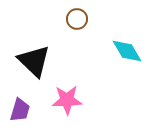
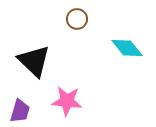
cyan diamond: moved 3 px up; rotated 8 degrees counterclockwise
pink star: moved 1 px down; rotated 8 degrees clockwise
purple trapezoid: moved 1 px down
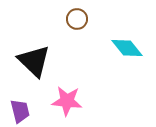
purple trapezoid: rotated 30 degrees counterclockwise
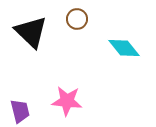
cyan diamond: moved 3 px left
black triangle: moved 3 px left, 29 px up
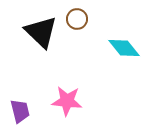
black triangle: moved 10 px right
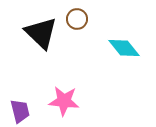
black triangle: moved 1 px down
pink star: moved 3 px left
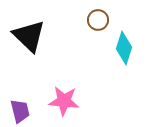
brown circle: moved 21 px right, 1 px down
black triangle: moved 12 px left, 3 px down
cyan diamond: rotated 56 degrees clockwise
